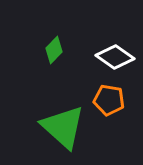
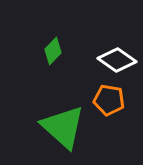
green diamond: moved 1 px left, 1 px down
white diamond: moved 2 px right, 3 px down
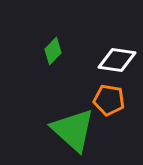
white diamond: rotated 27 degrees counterclockwise
green triangle: moved 10 px right, 3 px down
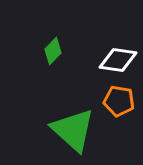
white diamond: moved 1 px right
orange pentagon: moved 10 px right, 1 px down
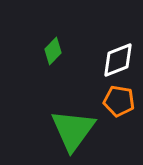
white diamond: rotated 30 degrees counterclockwise
green triangle: rotated 24 degrees clockwise
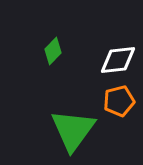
white diamond: rotated 15 degrees clockwise
orange pentagon: rotated 24 degrees counterclockwise
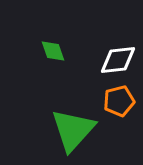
green diamond: rotated 64 degrees counterclockwise
green triangle: rotated 6 degrees clockwise
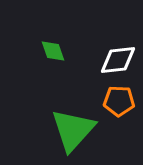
orange pentagon: rotated 16 degrees clockwise
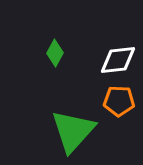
green diamond: moved 2 px right, 2 px down; rotated 48 degrees clockwise
green triangle: moved 1 px down
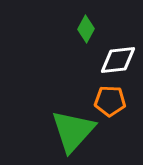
green diamond: moved 31 px right, 24 px up
orange pentagon: moved 9 px left
